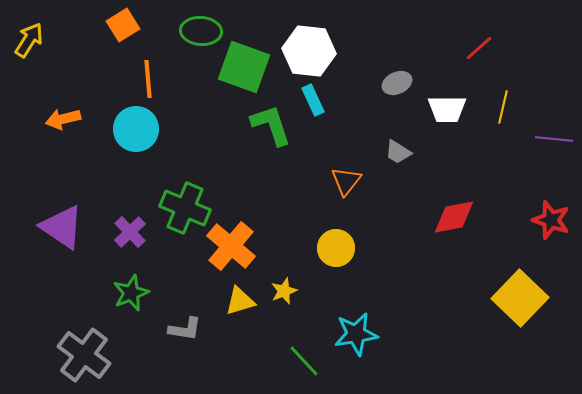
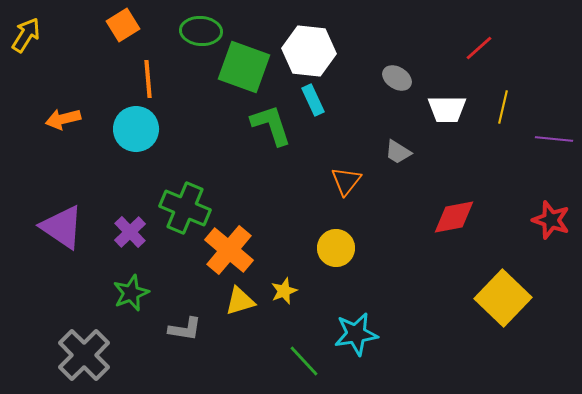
yellow arrow: moved 3 px left, 5 px up
gray ellipse: moved 5 px up; rotated 56 degrees clockwise
orange cross: moved 2 px left, 4 px down
yellow square: moved 17 px left
gray cross: rotated 8 degrees clockwise
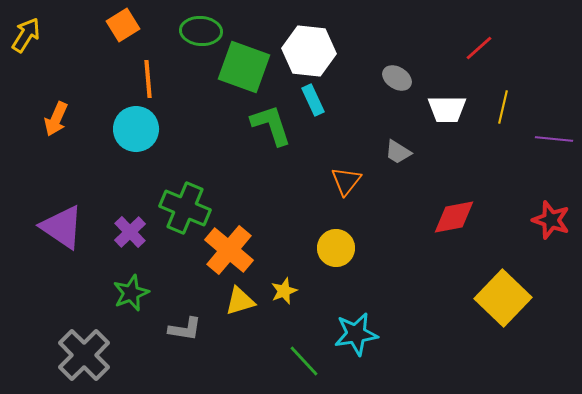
orange arrow: moved 7 px left; rotated 52 degrees counterclockwise
